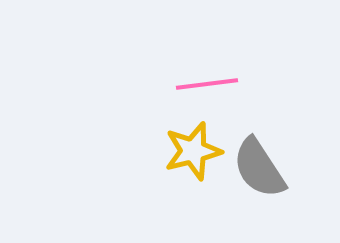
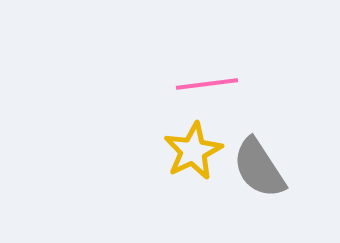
yellow star: rotated 12 degrees counterclockwise
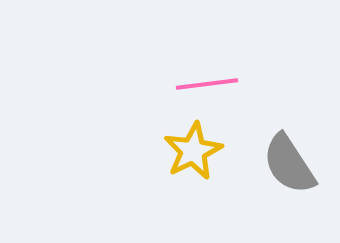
gray semicircle: moved 30 px right, 4 px up
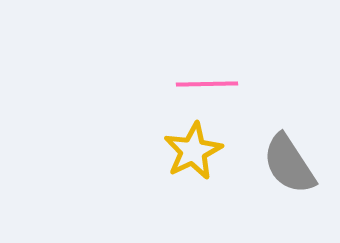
pink line: rotated 6 degrees clockwise
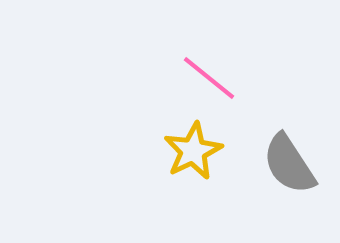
pink line: moved 2 px right, 6 px up; rotated 40 degrees clockwise
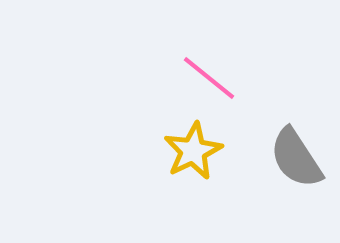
gray semicircle: moved 7 px right, 6 px up
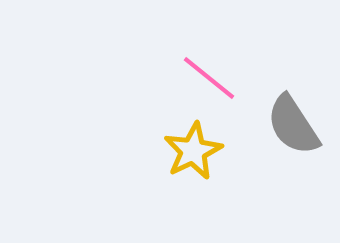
gray semicircle: moved 3 px left, 33 px up
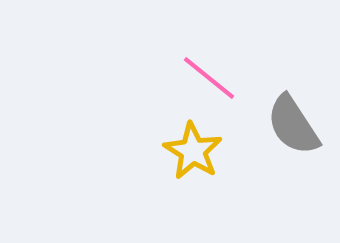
yellow star: rotated 14 degrees counterclockwise
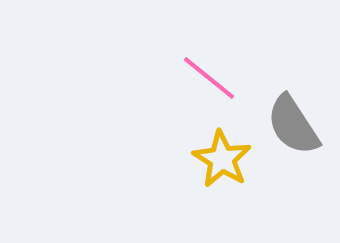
yellow star: moved 29 px right, 8 px down
